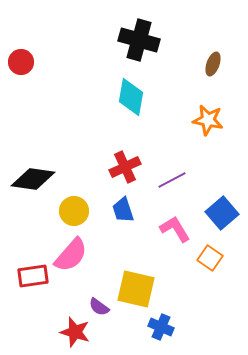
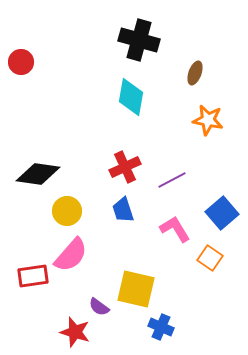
brown ellipse: moved 18 px left, 9 px down
black diamond: moved 5 px right, 5 px up
yellow circle: moved 7 px left
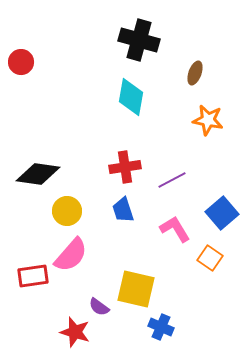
red cross: rotated 16 degrees clockwise
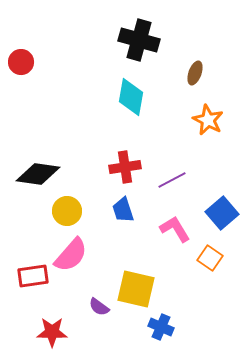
orange star: rotated 16 degrees clockwise
red star: moved 23 px left; rotated 16 degrees counterclockwise
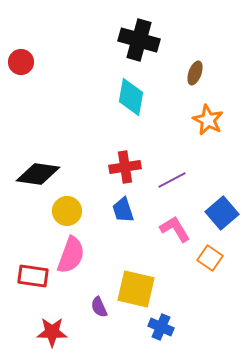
pink semicircle: rotated 21 degrees counterclockwise
red rectangle: rotated 16 degrees clockwise
purple semicircle: rotated 30 degrees clockwise
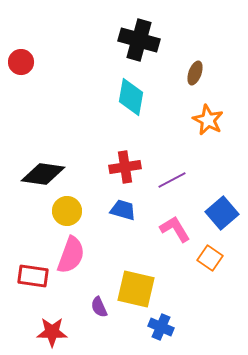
black diamond: moved 5 px right
blue trapezoid: rotated 124 degrees clockwise
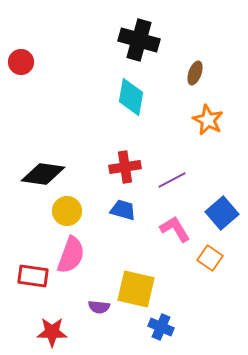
purple semicircle: rotated 60 degrees counterclockwise
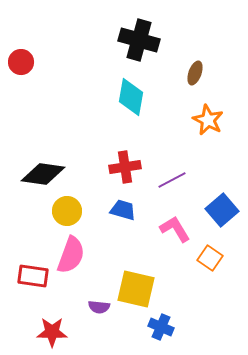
blue square: moved 3 px up
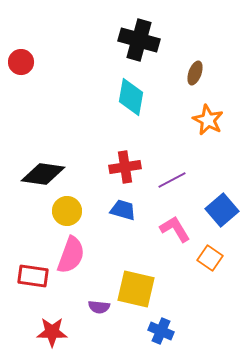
blue cross: moved 4 px down
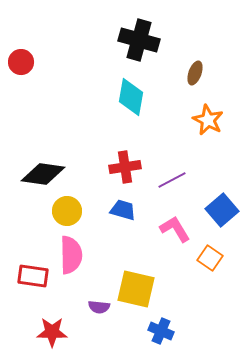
pink semicircle: rotated 21 degrees counterclockwise
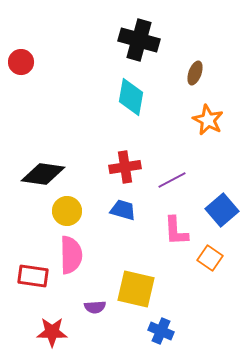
pink L-shape: moved 1 px right, 2 px down; rotated 152 degrees counterclockwise
purple semicircle: moved 4 px left; rotated 10 degrees counterclockwise
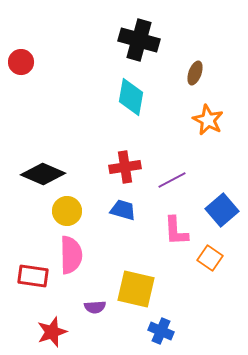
black diamond: rotated 15 degrees clockwise
red star: rotated 20 degrees counterclockwise
